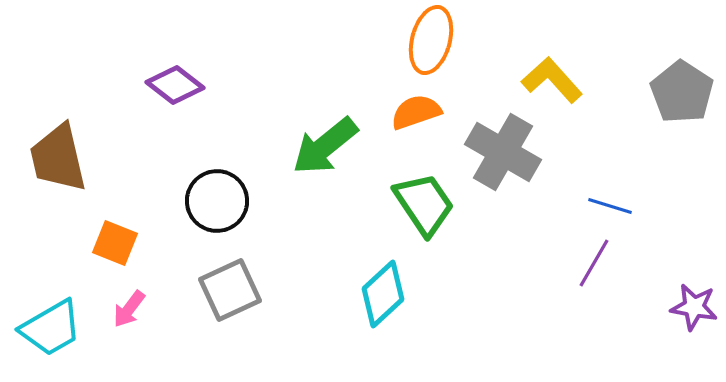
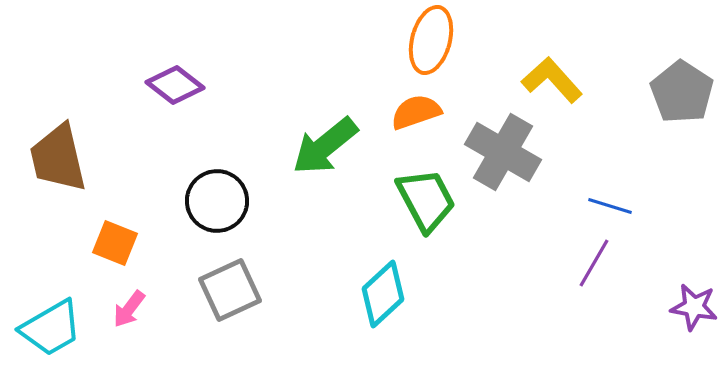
green trapezoid: moved 2 px right, 4 px up; rotated 6 degrees clockwise
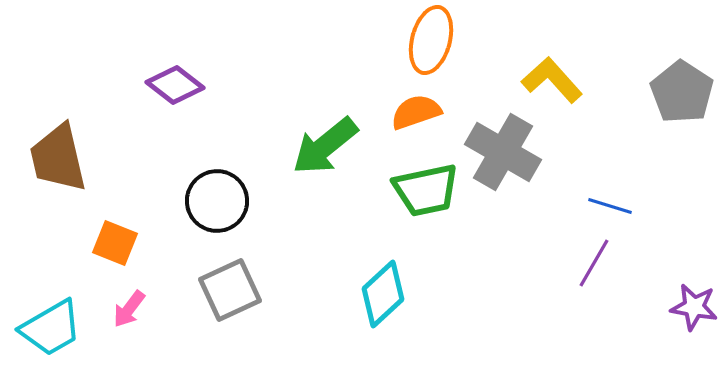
green trapezoid: moved 10 px up; rotated 106 degrees clockwise
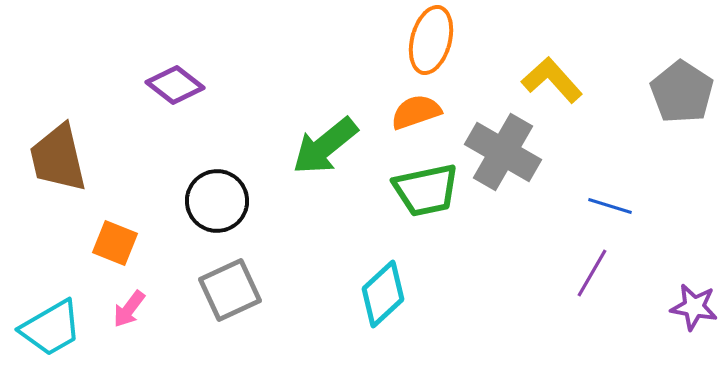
purple line: moved 2 px left, 10 px down
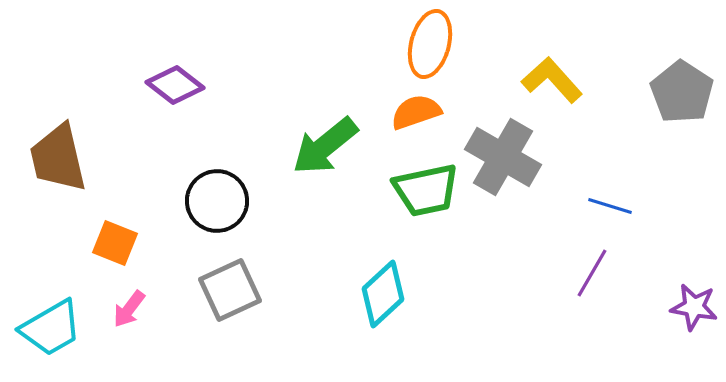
orange ellipse: moved 1 px left, 4 px down
gray cross: moved 5 px down
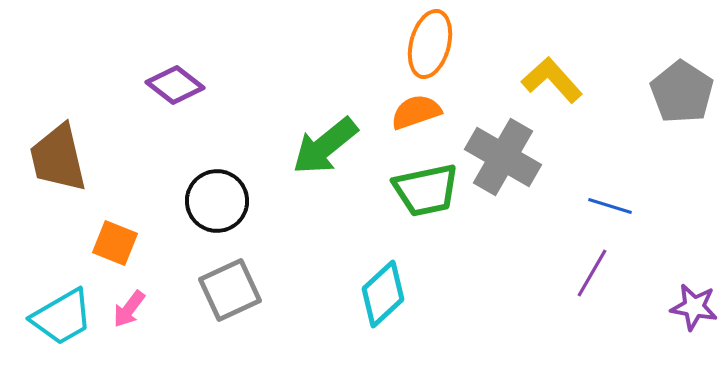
cyan trapezoid: moved 11 px right, 11 px up
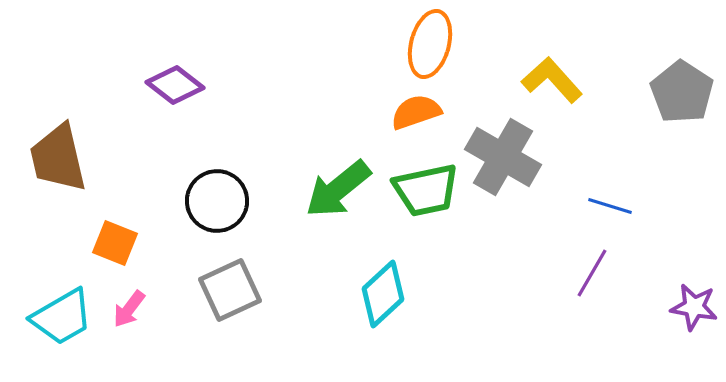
green arrow: moved 13 px right, 43 px down
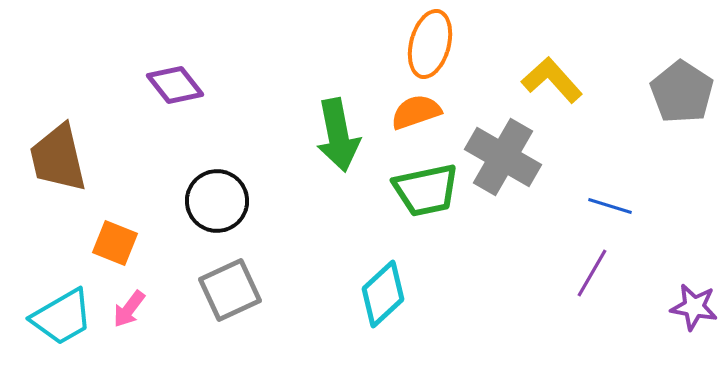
purple diamond: rotated 14 degrees clockwise
green arrow: moved 54 px up; rotated 62 degrees counterclockwise
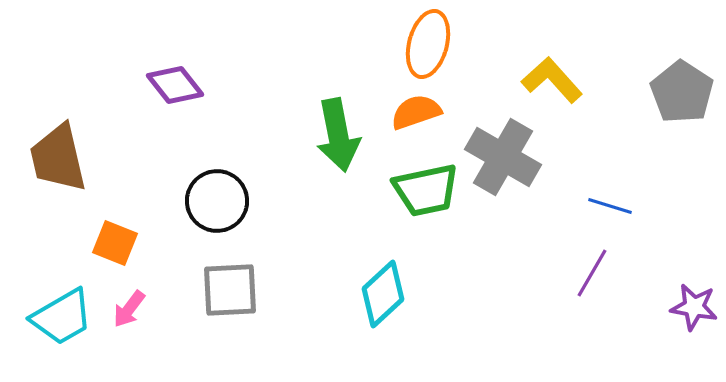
orange ellipse: moved 2 px left
gray square: rotated 22 degrees clockwise
